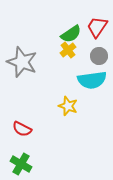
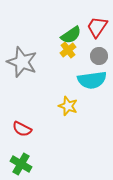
green semicircle: moved 1 px down
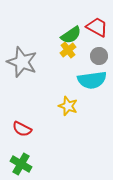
red trapezoid: rotated 85 degrees clockwise
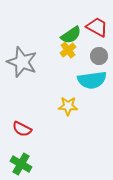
yellow star: rotated 18 degrees counterclockwise
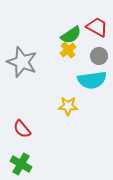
red semicircle: rotated 24 degrees clockwise
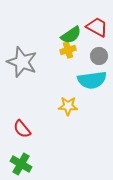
yellow cross: rotated 21 degrees clockwise
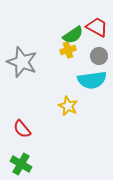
green semicircle: moved 2 px right
yellow star: rotated 24 degrees clockwise
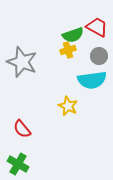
green semicircle: rotated 15 degrees clockwise
green cross: moved 3 px left
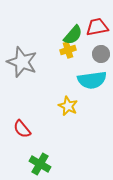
red trapezoid: rotated 40 degrees counterclockwise
green semicircle: rotated 30 degrees counterclockwise
gray circle: moved 2 px right, 2 px up
green cross: moved 22 px right
